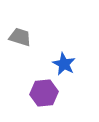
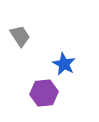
gray trapezoid: moved 1 px up; rotated 40 degrees clockwise
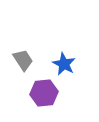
gray trapezoid: moved 3 px right, 24 px down
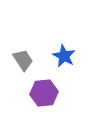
blue star: moved 8 px up
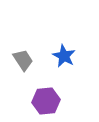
purple hexagon: moved 2 px right, 8 px down
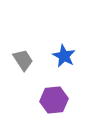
purple hexagon: moved 8 px right, 1 px up
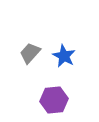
gray trapezoid: moved 7 px right, 7 px up; rotated 105 degrees counterclockwise
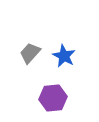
purple hexagon: moved 1 px left, 2 px up
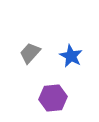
blue star: moved 7 px right
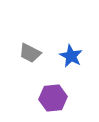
gray trapezoid: rotated 105 degrees counterclockwise
